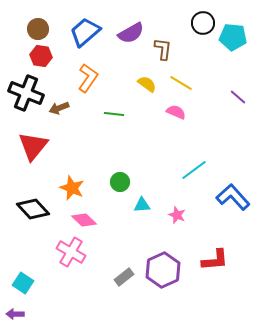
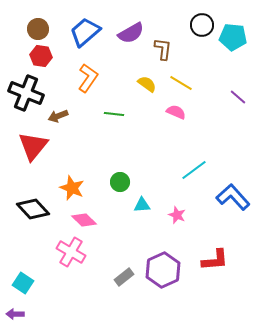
black circle: moved 1 px left, 2 px down
brown arrow: moved 1 px left, 8 px down
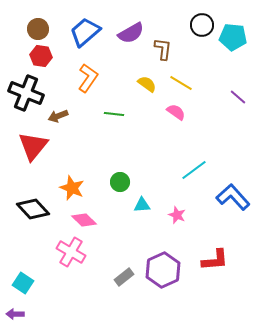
pink semicircle: rotated 12 degrees clockwise
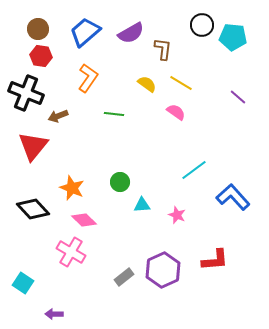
purple arrow: moved 39 px right
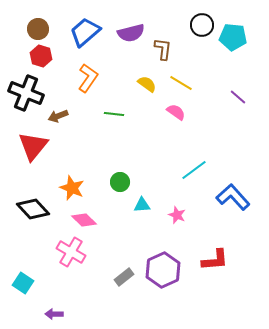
purple semicircle: rotated 16 degrees clockwise
red hexagon: rotated 10 degrees clockwise
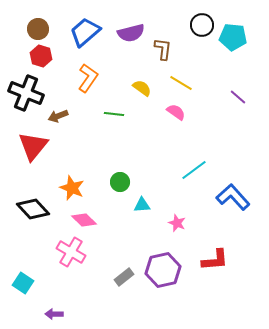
yellow semicircle: moved 5 px left, 4 px down
pink star: moved 8 px down
purple hexagon: rotated 12 degrees clockwise
